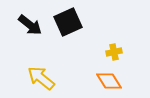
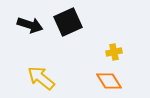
black arrow: rotated 20 degrees counterclockwise
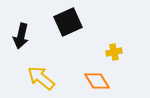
black arrow: moved 9 px left, 11 px down; rotated 85 degrees clockwise
orange diamond: moved 12 px left
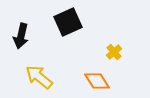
yellow cross: rotated 28 degrees counterclockwise
yellow arrow: moved 2 px left, 1 px up
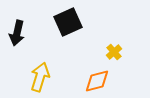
black arrow: moved 4 px left, 3 px up
yellow arrow: moved 1 px right; rotated 68 degrees clockwise
orange diamond: rotated 72 degrees counterclockwise
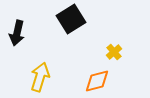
black square: moved 3 px right, 3 px up; rotated 8 degrees counterclockwise
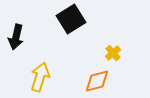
black arrow: moved 1 px left, 4 px down
yellow cross: moved 1 px left, 1 px down
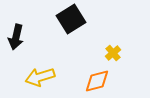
yellow arrow: rotated 124 degrees counterclockwise
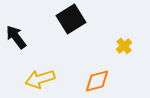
black arrow: rotated 130 degrees clockwise
yellow cross: moved 11 px right, 7 px up
yellow arrow: moved 2 px down
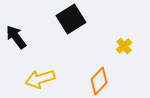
orange diamond: moved 2 px right; rotated 32 degrees counterclockwise
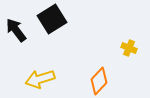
black square: moved 19 px left
black arrow: moved 7 px up
yellow cross: moved 5 px right, 2 px down; rotated 28 degrees counterclockwise
